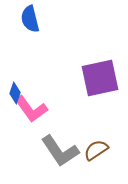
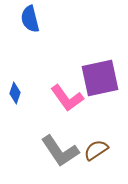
pink L-shape: moved 36 px right, 11 px up
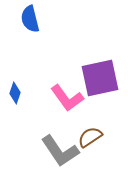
brown semicircle: moved 6 px left, 13 px up
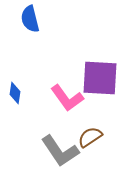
purple square: rotated 15 degrees clockwise
blue diamond: rotated 10 degrees counterclockwise
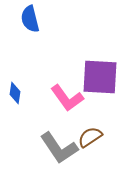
purple square: moved 1 px up
gray L-shape: moved 1 px left, 3 px up
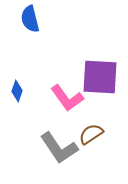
blue diamond: moved 2 px right, 2 px up; rotated 10 degrees clockwise
brown semicircle: moved 1 px right, 3 px up
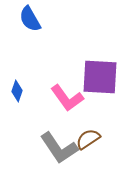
blue semicircle: rotated 16 degrees counterclockwise
brown semicircle: moved 3 px left, 5 px down
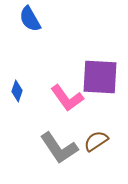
brown semicircle: moved 8 px right, 2 px down
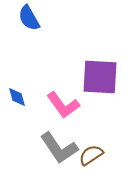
blue semicircle: moved 1 px left, 1 px up
blue diamond: moved 6 px down; rotated 35 degrees counterclockwise
pink L-shape: moved 4 px left, 7 px down
brown semicircle: moved 5 px left, 14 px down
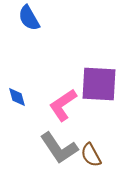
purple square: moved 1 px left, 7 px down
pink L-shape: rotated 92 degrees clockwise
brown semicircle: rotated 85 degrees counterclockwise
